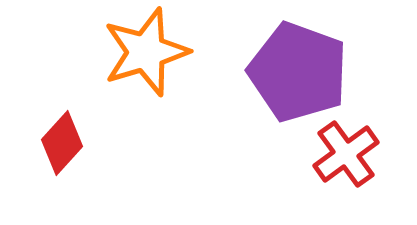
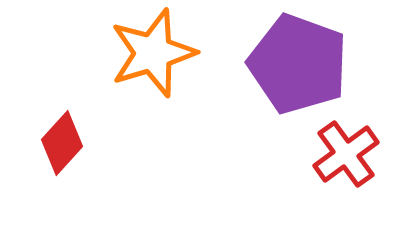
orange star: moved 7 px right, 1 px down
purple pentagon: moved 8 px up
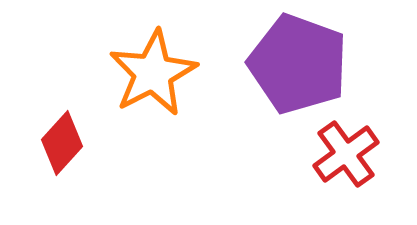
orange star: moved 20 px down; rotated 10 degrees counterclockwise
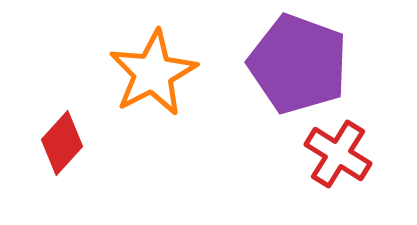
red cross: moved 8 px left; rotated 22 degrees counterclockwise
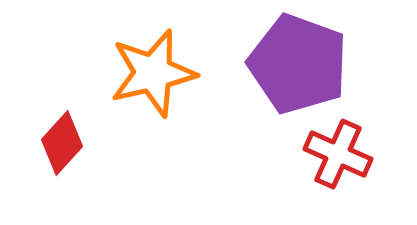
orange star: rotated 14 degrees clockwise
red cross: rotated 8 degrees counterclockwise
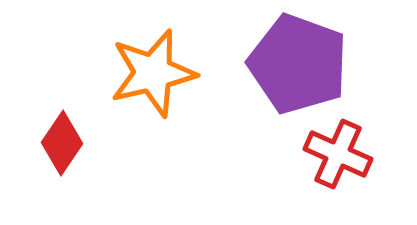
red diamond: rotated 8 degrees counterclockwise
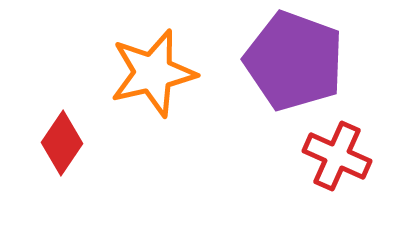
purple pentagon: moved 4 px left, 3 px up
red cross: moved 1 px left, 2 px down
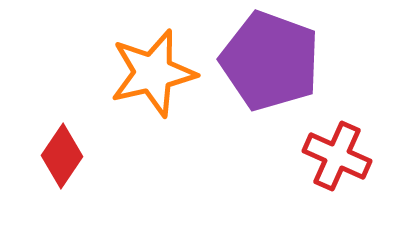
purple pentagon: moved 24 px left
red diamond: moved 13 px down
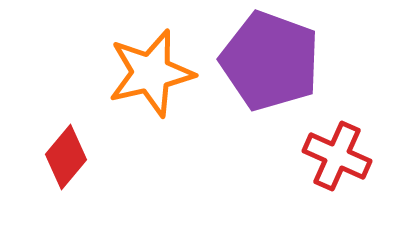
orange star: moved 2 px left
red diamond: moved 4 px right, 1 px down; rotated 6 degrees clockwise
